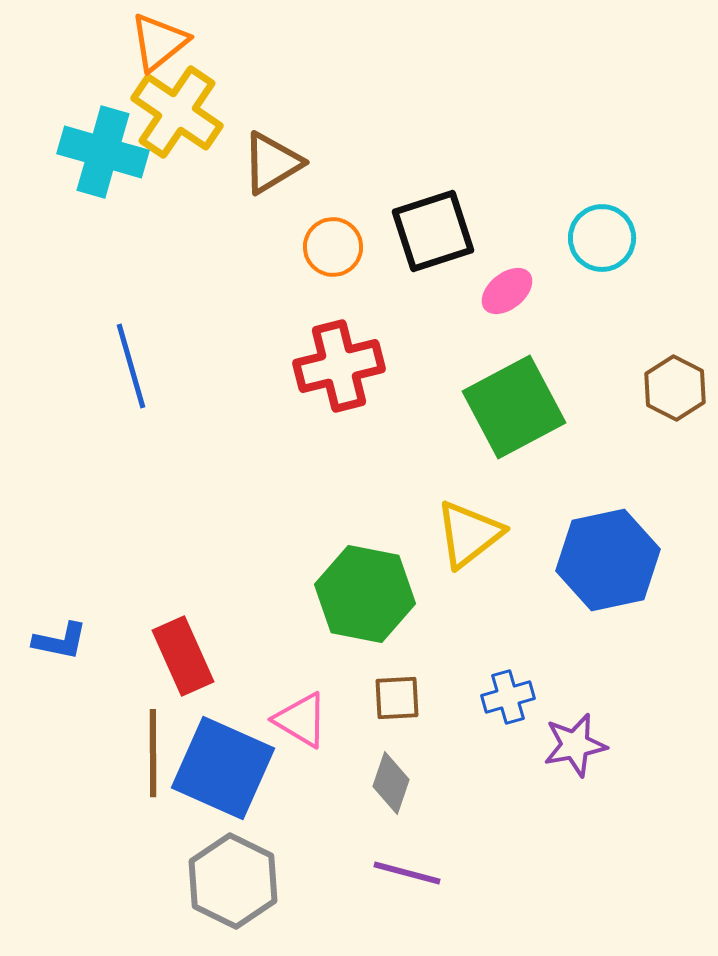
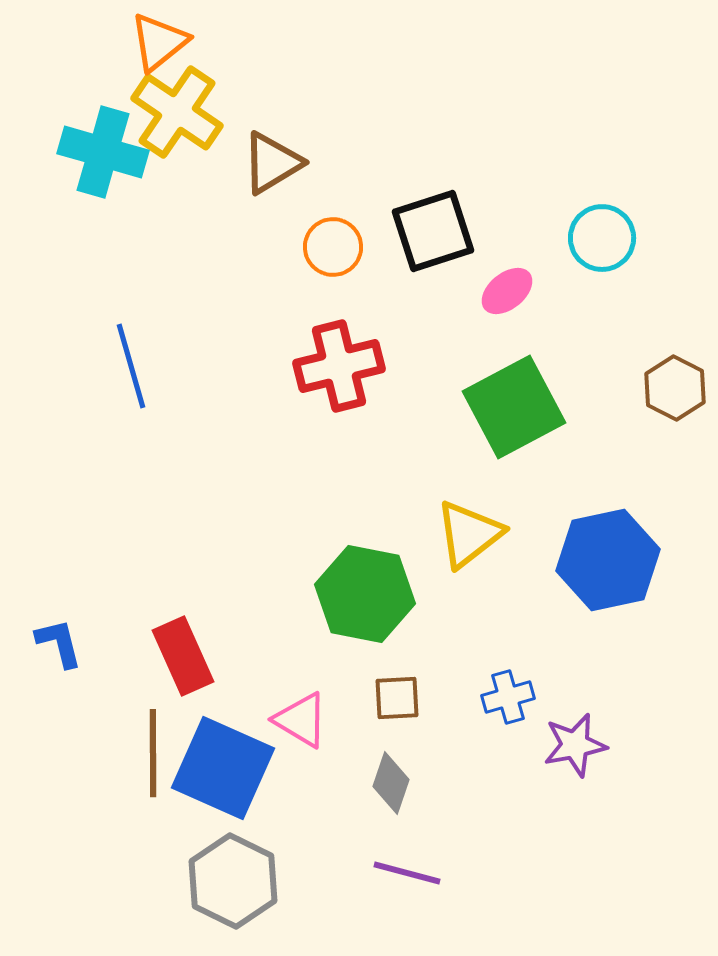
blue L-shape: moved 1 px left, 2 px down; rotated 116 degrees counterclockwise
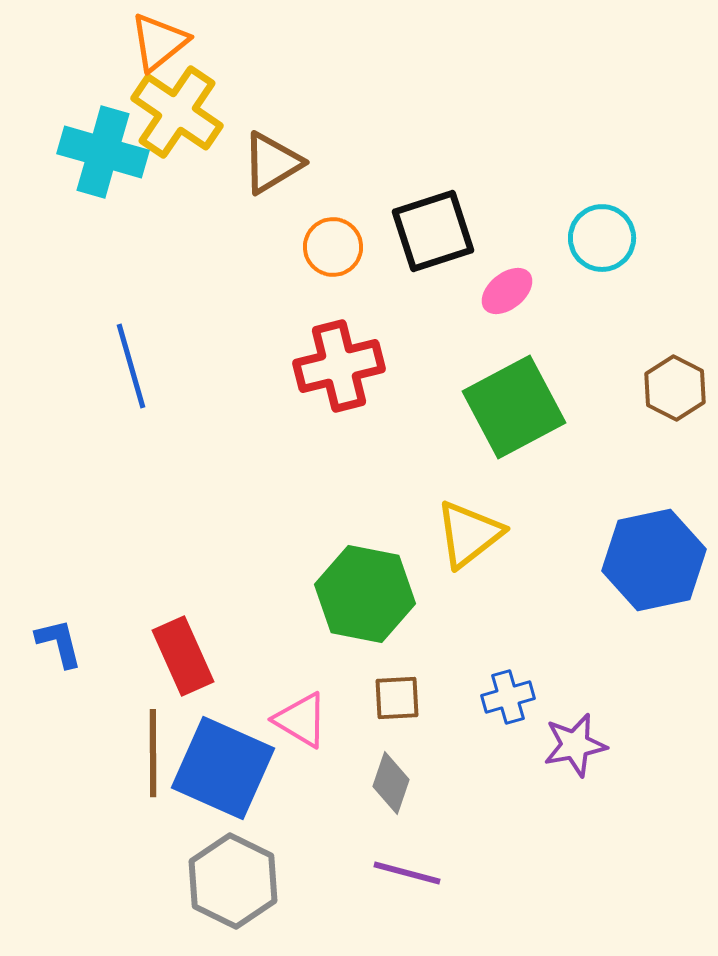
blue hexagon: moved 46 px right
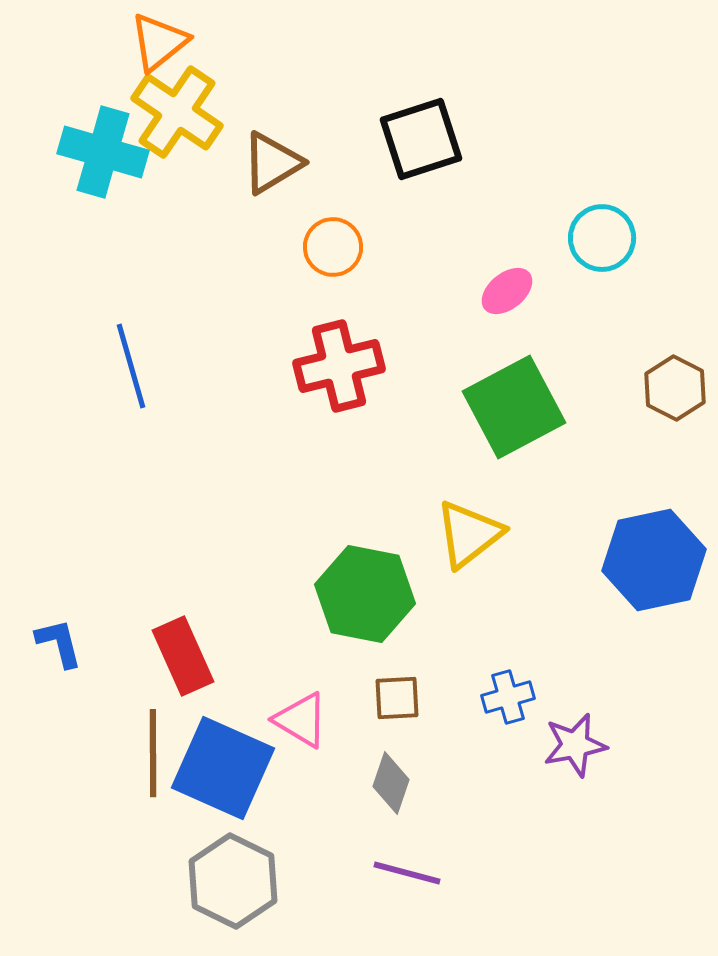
black square: moved 12 px left, 92 px up
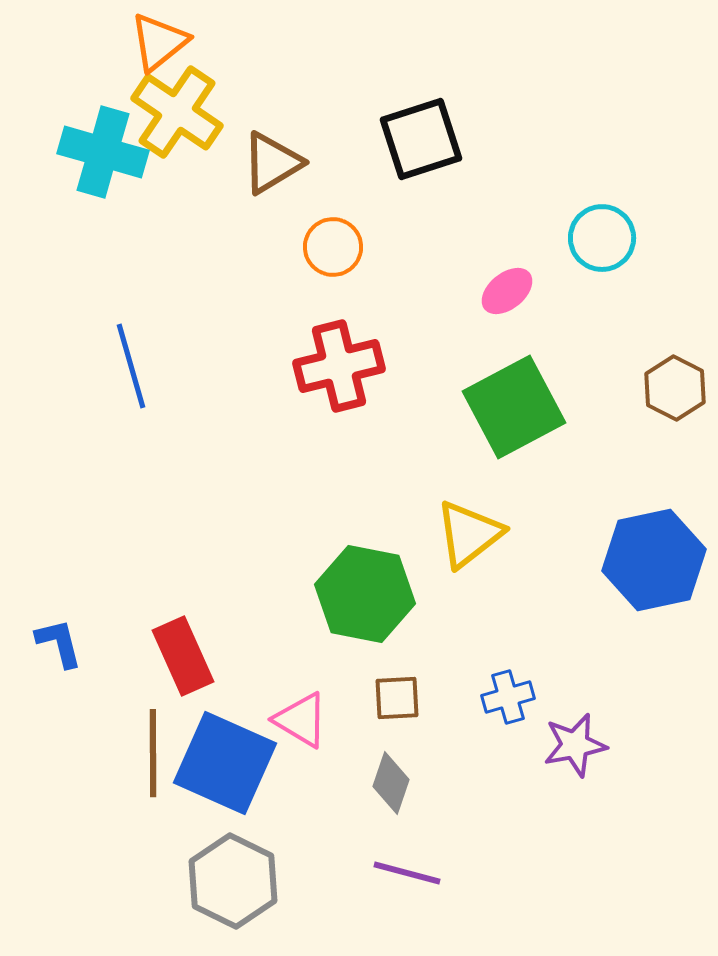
blue square: moved 2 px right, 5 px up
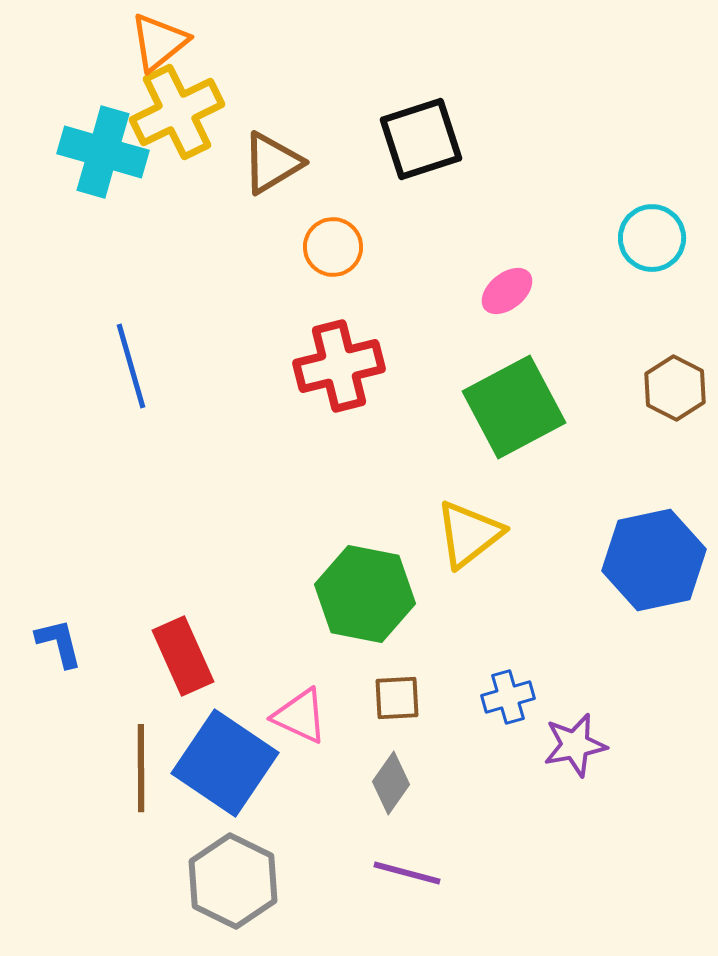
yellow cross: rotated 30 degrees clockwise
cyan circle: moved 50 px right
pink triangle: moved 1 px left, 4 px up; rotated 6 degrees counterclockwise
brown line: moved 12 px left, 15 px down
blue square: rotated 10 degrees clockwise
gray diamond: rotated 16 degrees clockwise
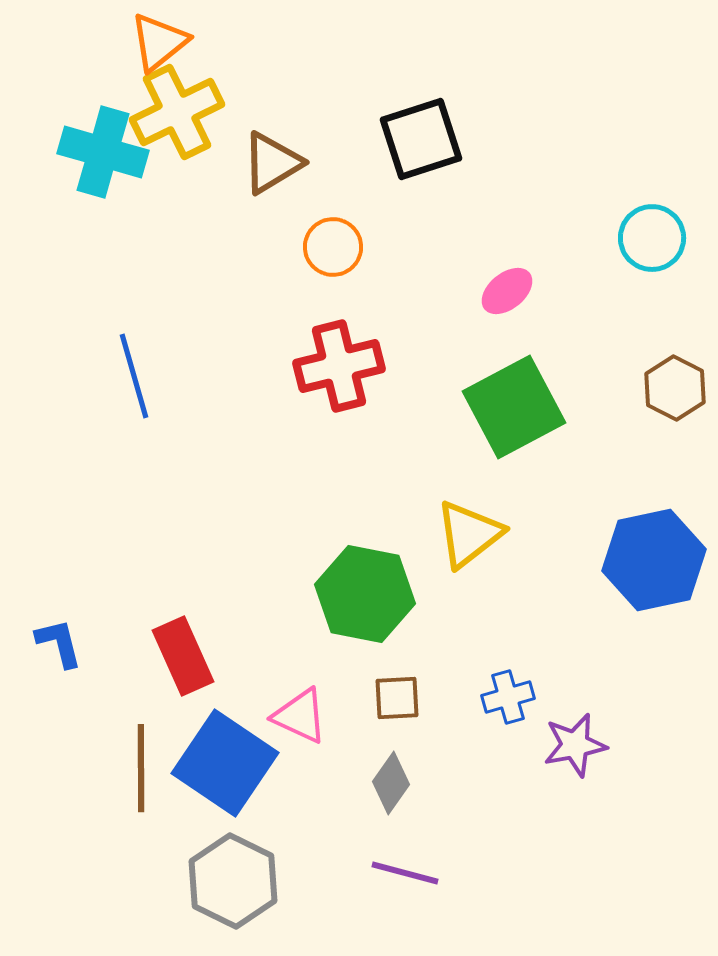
blue line: moved 3 px right, 10 px down
purple line: moved 2 px left
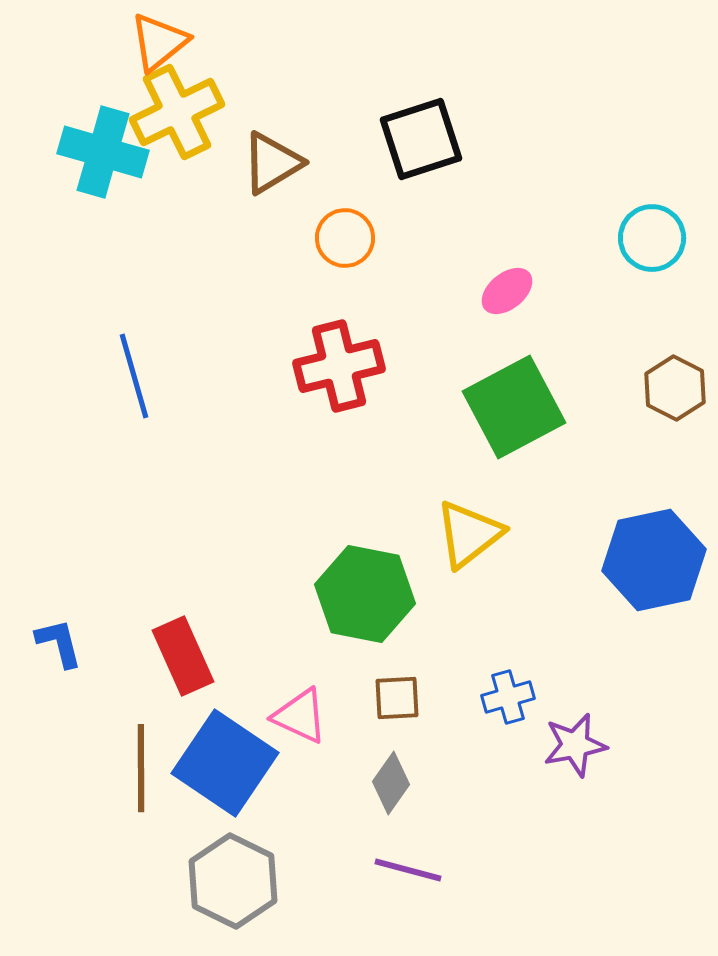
orange circle: moved 12 px right, 9 px up
purple line: moved 3 px right, 3 px up
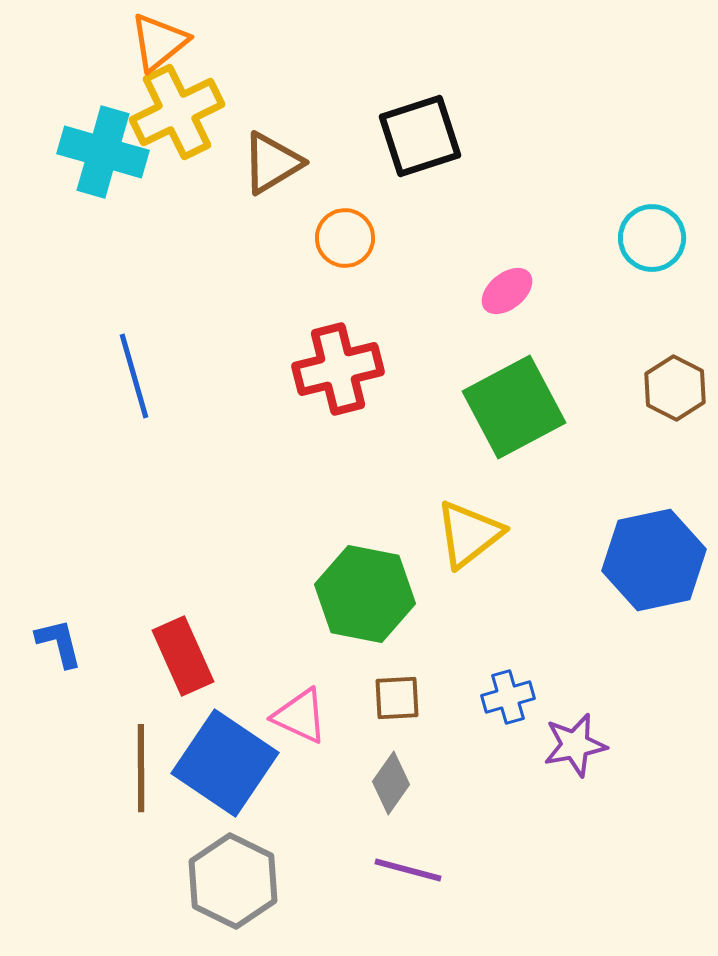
black square: moved 1 px left, 3 px up
red cross: moved 1 px left, 3 px down
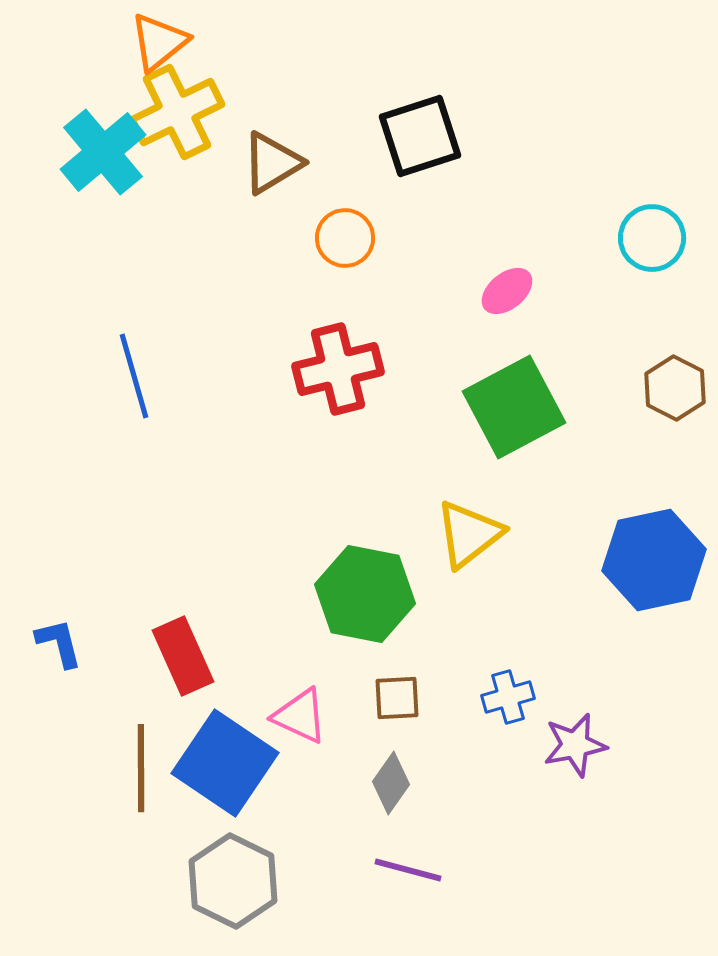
cyan cross: rotated 34 degrees clockwise
